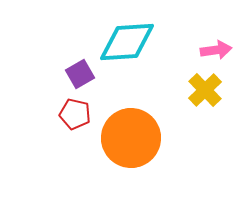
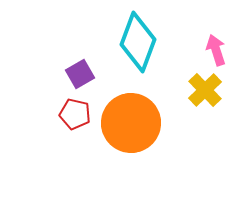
cyan diamond: moved 11 px right; rotated 66 degrees counterclockwise
pink arrow: rotated 100 degrees counterclockwise
orange circle: moved 15 px up
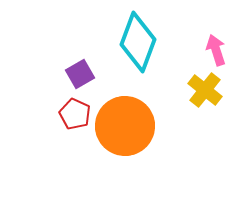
yellow cross: rotated 8 degrees counterclockwise
red pentagon: rotated 12 degrees clockwise
orange circle: moved 6 px left, 3 px down
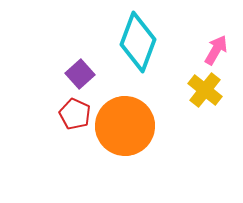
pink arrow: rotated 48 degrees clockwise
purple square: rotated 12 degrees counterclockwise
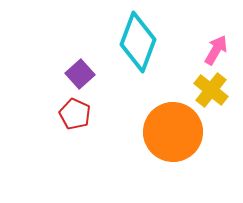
yellow cross: moved 6 px right
orange circle: moved 48 px right, 6 px down
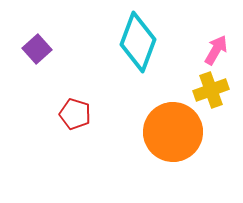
purple square: moved 43 px left, 25 px up
yellow cross: rotated 32 degrees clockwise
red pentagon: rotated 8 degrees counterclockwise
